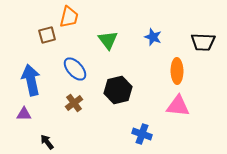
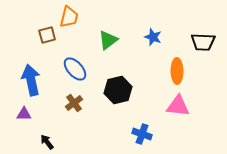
green triangle: rotated 30 degrees clockwise
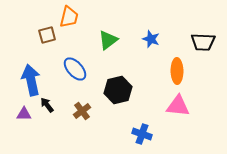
blue star: moved 2 px left, 2 px down
brown cross: moved 8 px right, 8 px down
black arrow: moved 37 px up
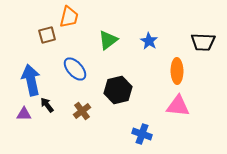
blue star: moved 2 px left, 2 px down; rotated 12 degrees clockwise
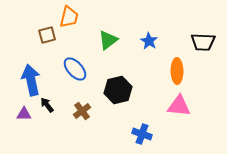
pink triangle: moved 1 px right
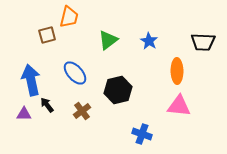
blue ellipse: moved 4 px down
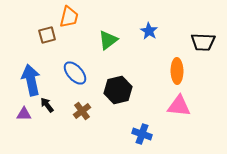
blue star: moved 10 px up
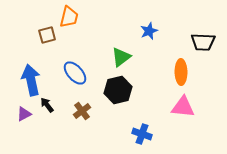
blue star: rotated 18 degrees clockwise
green triangle: moved 13 px right, 17 px down
orange ellipse: moved 4 px right, 1 px down
pink triangle: moved 4 px right, 1 px down
purple triangle: rotated 28 degrees counterclockwise
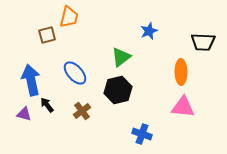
purple triangle: rotated 42 degrees clockwise
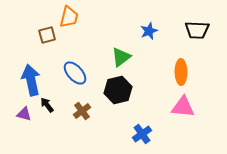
black trapezoid: moved 6 px left, 12 px up
blue cross: rotated 36 degrees clockwise
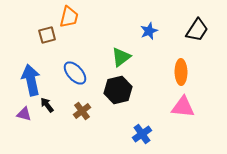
black trapezoid: rotated 60 degrees counterclockwise
